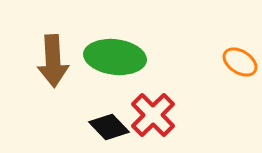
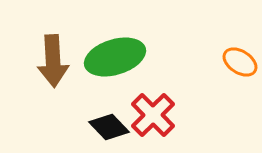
green ellipse: rotated 24 degrees counterclockwise
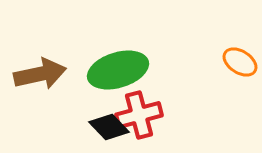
green ellipse: moved 3 px right, 13 px down
brown arrow: moved 13 px left, 13 px down; rotated 99 degrees counterclockwise
red cross: moved 14 px left; rotated 30 degrees clockwise
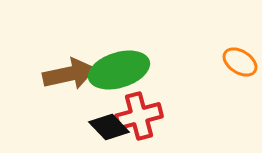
green ellipse: moved 1 px right
brown arrow: moved 29 px right
red cross: moved 1 px down
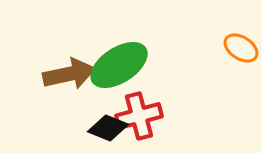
orange ellipse: moved 1 px right, 14 px up
green ellipse: moved 5 px up; rotated 16 degrees counterclockwise
black diamond: moved 1 px left, 1 px down; rotated 24 degrees counterclockwise
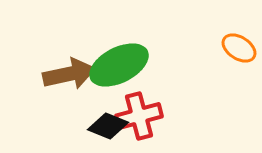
orange ellipse: moved 2 px left
green ellipse: rotated 6 degrees clockwise
black diamond: moved 2 px up
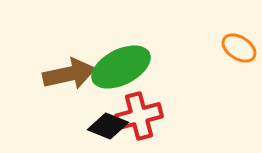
green ellipse: moved 2 px right, 2 px down
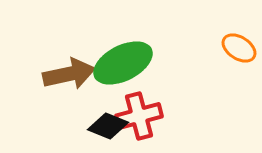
green ellipse: moved 2 px right, 4 px up
